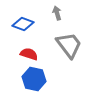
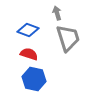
blue diamond: moved 5 px right, 6 px down
gray trapezoid: moved 1 px left, 7 px up; rotated 20 degrees clockwise
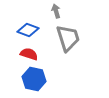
gray arrow: moved 1 px left, 2 px up
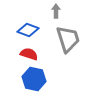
gray arrow: rotated 16 degrees clockwise
gray trapezoid: moved 1 px down
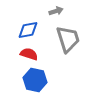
gray arrow: rotated 72 degrees clockwise
blue diamond: rotated 30 degrees counterclockwise
blue hexagon: moved 1 px right, 1 px down
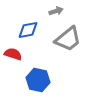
gray trapezoid: rotated 68 degrees clockwise
red semicircle: moved 16 px left
blue hexagon: moved 3 px right
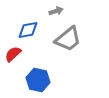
red semicircle: rotated 60 degrees counterclockwise
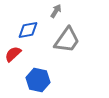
gray arrow: rotated 40 degrees counterclockwise
gray trapezoid: moved 1 px left, 1 px down; rotated 16 degrees counterclockwise
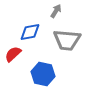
blue diamond: moved 2 px right, 2 px down
gray trapezoid: rotated 60 degrees clockwise
blue hexagon: moved 5 px right, 6 px up
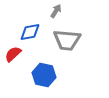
blue hexagon: moved 1 px right, 1 px down
